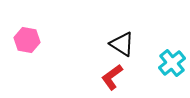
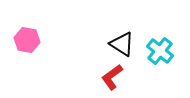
cyan cross: moved 12 px left, 12 px up; rotated 12 degrees counterclockwise
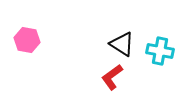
cyan cross: rotated 28 degrees counterclockwise
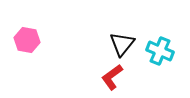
black triangle: rotated 36 degrees clockwise
cyan cross: rotated 12 degrees clockwise
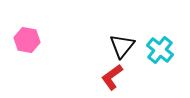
black triangle: moved 2 px down
cyan cross: moved 1 px up; rotated 16 degrees clockwise
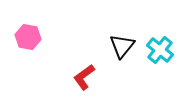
pink hexagon: moved 1 px right, 3 px up
red L-shape: moved 28 px left
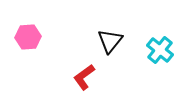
pink hexagon: rotated 15 degrees counterclockwise
black triangle: moved 12 px left, 5 px up
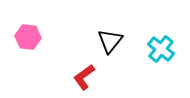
pink hexagon: rotated 10 degrees clockwise
cyan cross: moved 1 px right, 1 px up
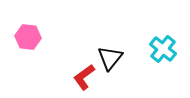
black triangle: moved 17 px down
cyan cross: moved 2 px right
